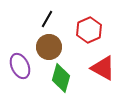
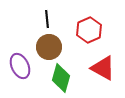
black line: rotated 36 degrees counterclockwise
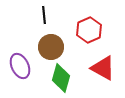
black line: moved 3 px left, 4 px up
brown circle: moved 2 px right
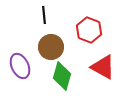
red hexagon: rotated 15 degrees counterclockwise
red triangle: moved 1 px up
green diamond: moved 1 px right, 2 px up
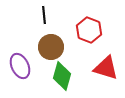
red triangle: moved 3 px right, 1 px down; rotated 12 degrees counterclockwise
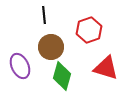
red hexagon: rotated 20 degrees clockwise
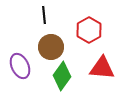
red hexagon: rotated 10 degrees counterclockwise
red triangle: moved 4 px left; rotated 12 degrees counterclockwise
green diamond: rotated 20 degrees clockwise
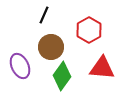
black line: rotated 30 degrees clockwise
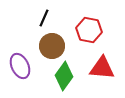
black line: moved 3 px down
red hexagon: rotated 20 degrees counterclockwise
brown circle: moved 1 px right, 1 px up
green diamond: moved 2 px right
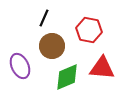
green diamond: moved 3 px right, 1 px down; rotated 32 degrees clockwise
